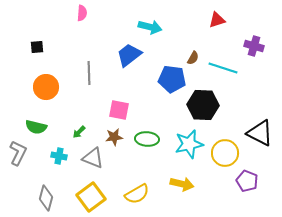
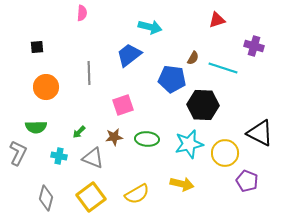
pink square: moved 4 px right, 5 px up; rotated 30 degrees counterclockwise
green semicircle: rotated 15 degrees counterclockwise
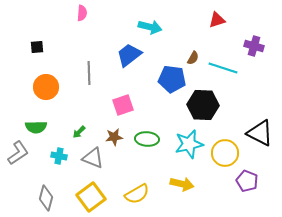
gray L-shape: rotated 30 degrees clockwise
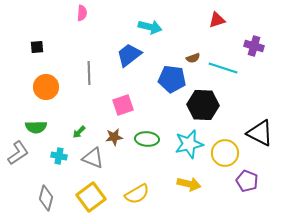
brown semicircle: rotated 40 degrees clockwise
yellow arrow: moved 7 px right
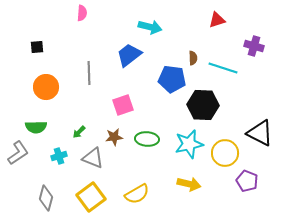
brown semicircle: rotated 72 degrees counterclockwise
cyan cross: rotated 28 degrees counterclockwise
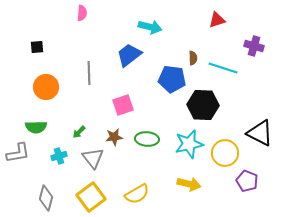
gray L-shape: rotated 25 degrees clockwise
gray triangle: rotated 30 degrees clockwise
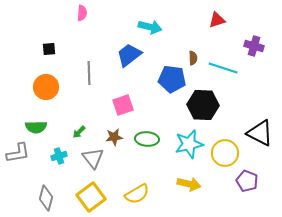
black square: moved 12 px right, 2 px down
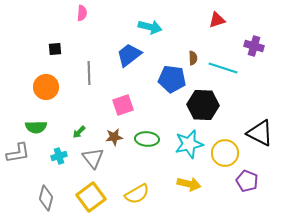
black square: moved 6 px right
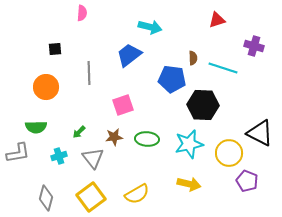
yellow circle: moved 4 px right
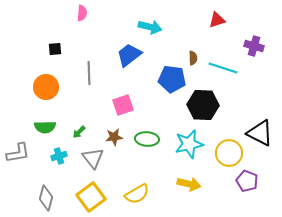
green semicircle: moved 9 px right
